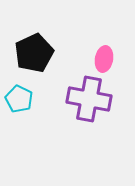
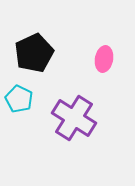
purple cross: moved 15 px left, 19 px down; rotated 21 degrees clockwise
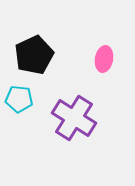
black pentagon: moved 2 px down
cyan pentagon: rotated 20 degrees counterclockwise
